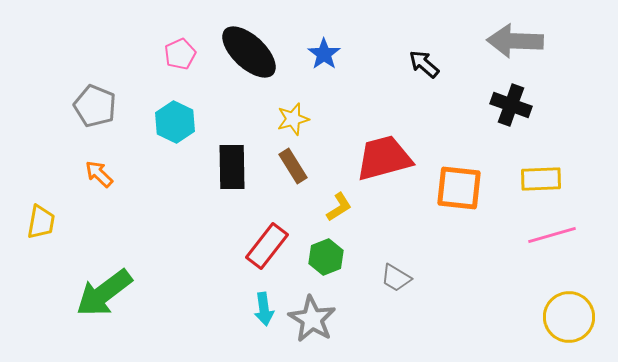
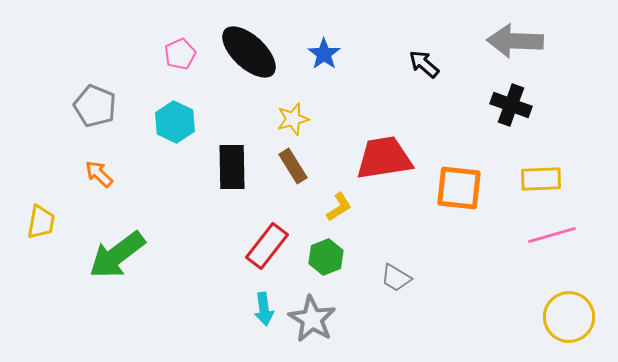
red trapezoid: rotated 6 degrees clockwise
green arrow: moved 13 px right, 38 px up
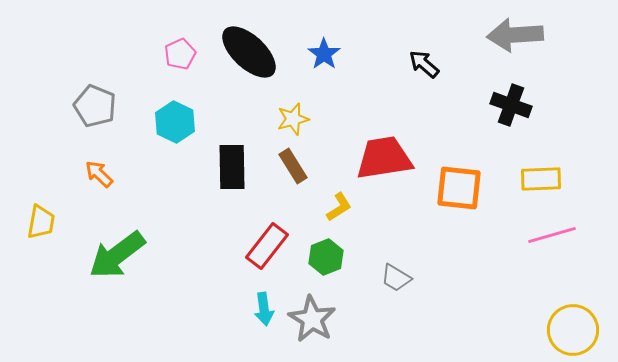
gray arrow: moved 6 px up; rotated 6 degrees counterclockwise
yellow circle: moved 4 px right, 13 px down
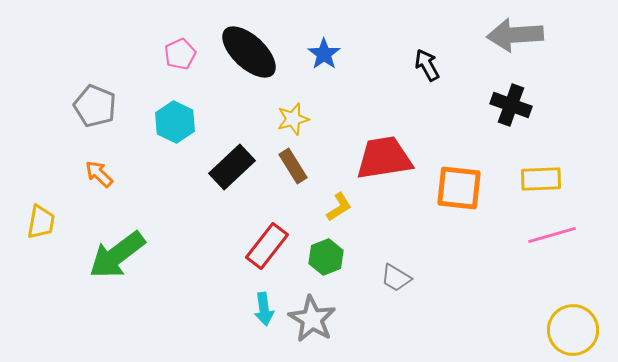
black arrow: moved 3 px right, 1 px down; rotated 20 degrees clockwise
black rectangle: rotated 48 degrees clockwise
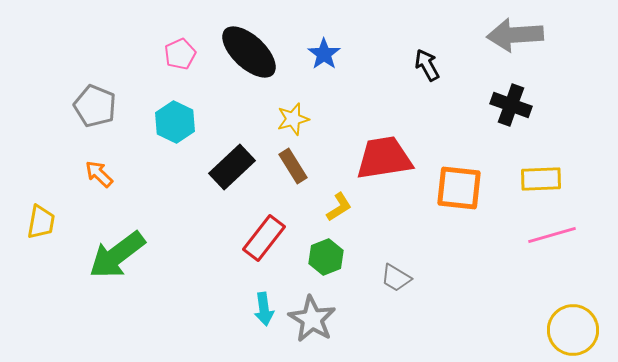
red rectangle: moved 3 px left, 8 px up
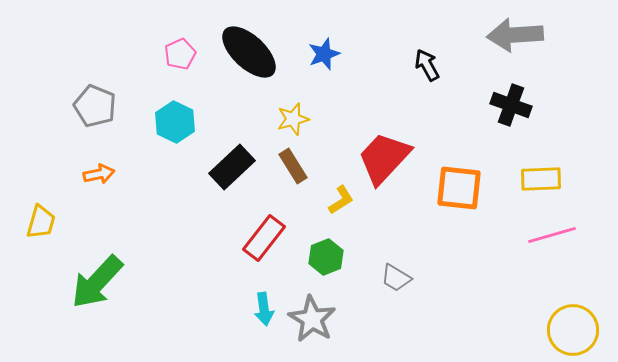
blue star: rotated 16 degrees clockwise
red trapezoid: rotated 38 degrees counterclockwise
orange arrow: rotated 124 degrees clockwise
yellow L-shape: moved 2 px right, 7 px up
yellow trapezoid: rotated 6 degrees clockwise
green arrow: moved 20 px left, 27 px down; rotated 10 degrees counterclockwise
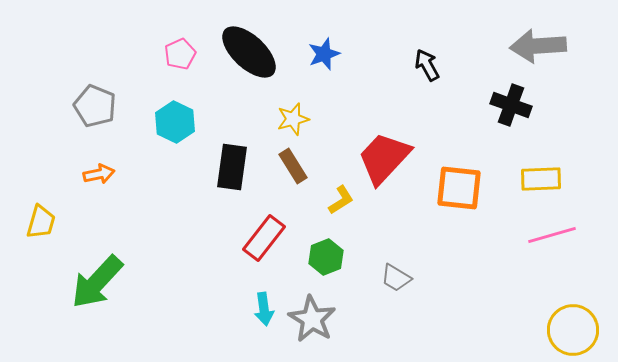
gray arrow: moved 23 px right, 11 px down
black rectangle: rotated 39 degrees counterclockwise
